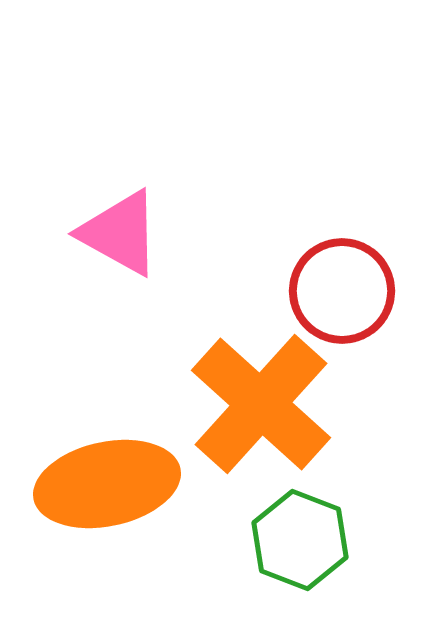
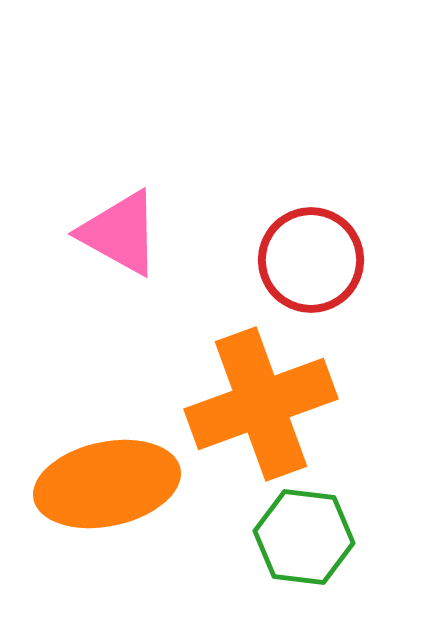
red circle: moved 31 px left, 31 px up
orange cross: rotated 28 degrees clockwise
green hexagon: moved 4 px right, 3 px up; rotated 14 degrees counterclockwise
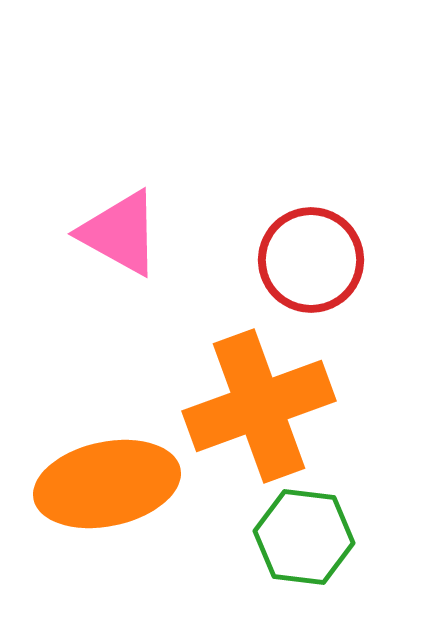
orange cross: moved 2 px left, 2 px down
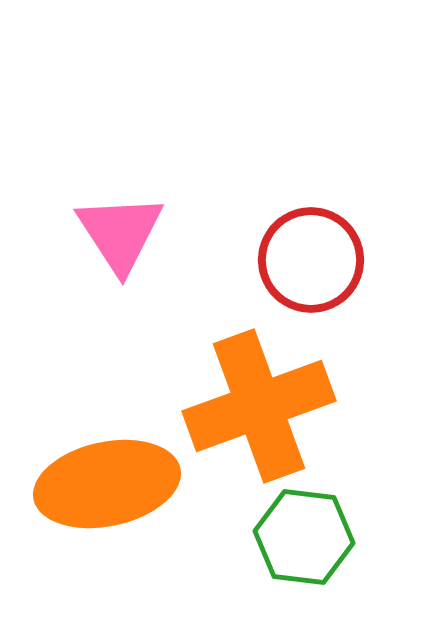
pink triangle: rotated 28 degrees clockwise
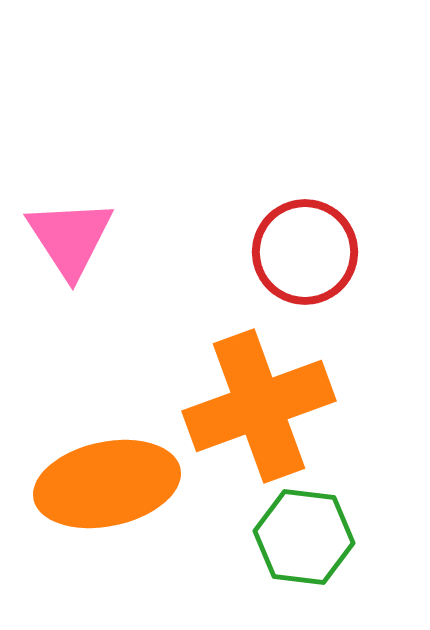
pink triangle: moved 50 px left, 5 px down
red circle: moved 6 px left, 8 px up
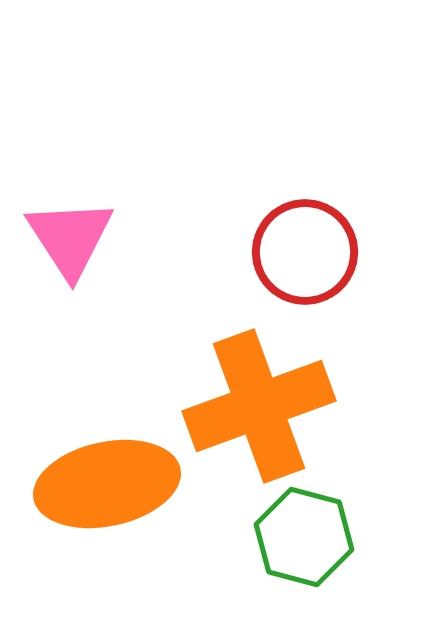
green hexagon: rotated 8 degrees clockwise
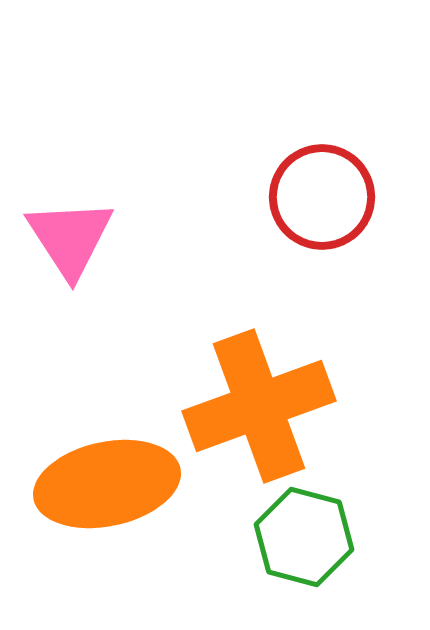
red circle: moved 17 px right, 55 px up
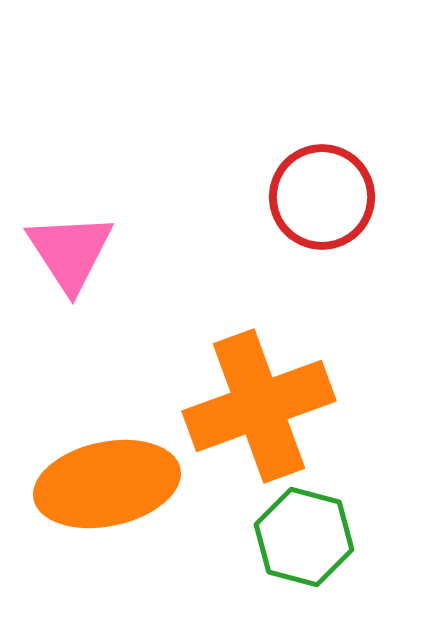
pink triangle: moved 14 px down
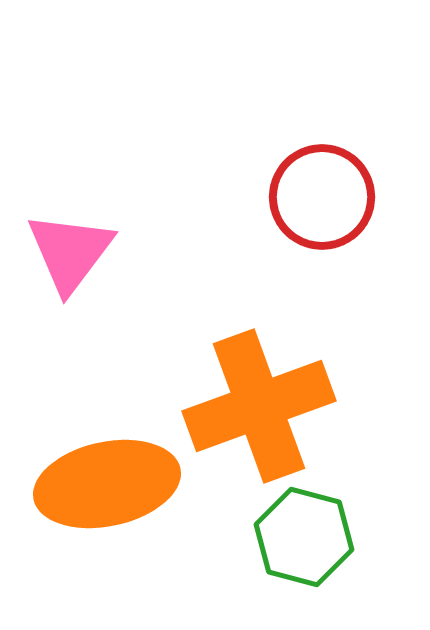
pink triangle: rotated 10 degrees clockwise
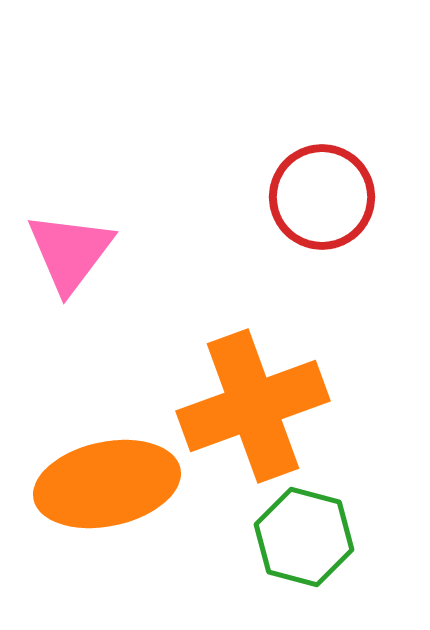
orange cross: moved 6 px left
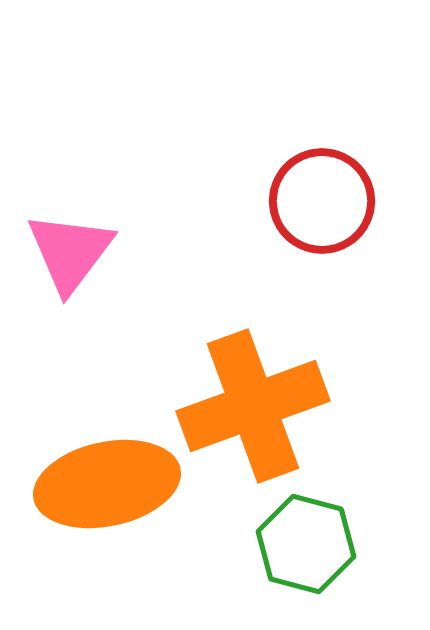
red circle: moved 4 px down
green hexagon: moved 2 px right, 7 px down
